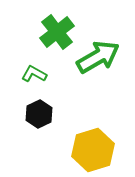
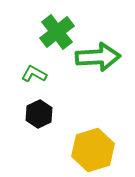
green arrow: rotated 27 degrees clockwise
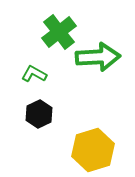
green cross: moved 2 px right
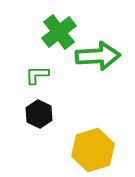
green arrow: moved 1 px up
green L-shape: moved 3 px right, 1 px down; rotated 30 degrees counterclockwise
black hexagon: rotated 8 degrees counterclockwise
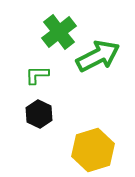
green arrow: rotated 24 degrees counterclockwise
